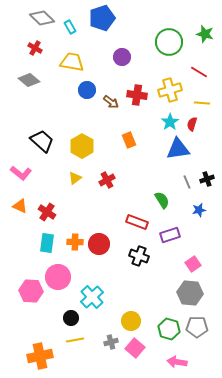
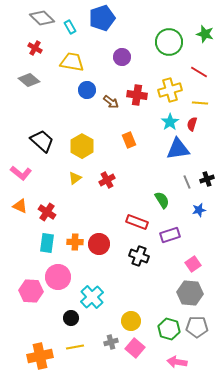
yellow line at (202, 103): moved 2 px left
yellow line at (75, 340): moved 7 px down
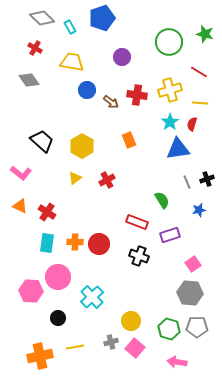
gray diamond at (29, 80): rotated 15 degrees clockwise
black circle at (71, 318): moved 13 px left
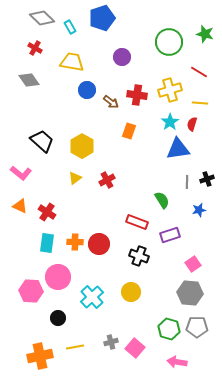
orange rectangle at (129, 140): moved 9 px up; rotated 42 degrees clockwise
gray line at (187, 182): rotated 24 degrees clockwise
yellow circle at (131, 321): moved 29 px up
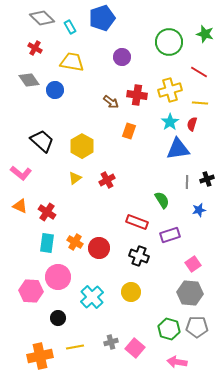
blue circle at (87, 90): moved 32 px left
orange cross at (75, 242): rotated 28 degrees clockwise
red circle at (99, 244): moved 4 px down
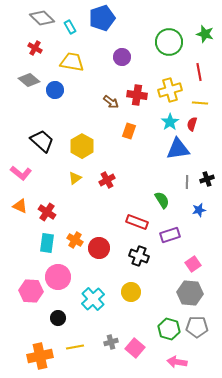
red line at (199, 72): rotated 48 degrees clockwise
gray diamond at (29, 80): rotated 15 degrees counterclockwise
orange cross at (75, 242): moved 2 px up
cyan cross at (92, 297): moved 1 px right, 2 px down
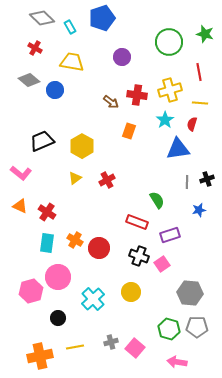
cyan star at (170, 122): moved 5 px left, 2 px up
black trapezoid at (42, 141): rotated 65 degrees counterclockwise
green semicircle at (162, 200): moved 5 px left
pink square at (193, 264): moved 31 px left
pink hexagon at (31, 291): rotated 20 degrees counterclockwise
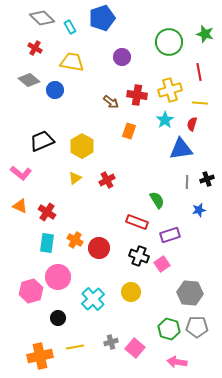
blue triangle at (178, 149): moved 3 px right
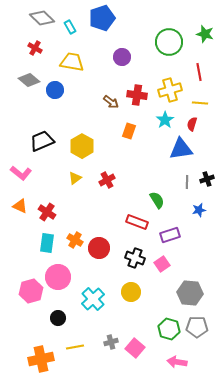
black cross at (139, 256): moved 4 px left, 2 px down
orange cross at (40, 356): moved 1 px right, 3 px down
